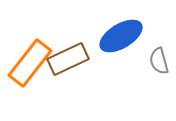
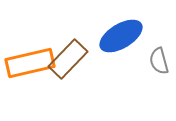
brown rectangle: rotated 21 degrees counterclockwise
orange rectangle: rotated 39 degrees clockwise
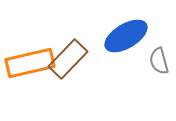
blue ellipse: moved 5 px right
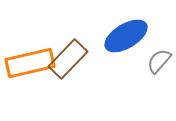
gray semicircle: rotated 56 degrees clockwise
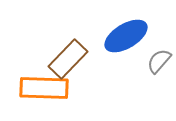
orange rectangle: moved 14 px right, 25 px down; rotated 15 degrees clockwise
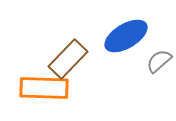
gray semicircle: rotated 8 degrees clockwise
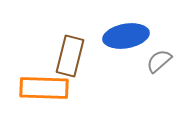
blue ellipse: rotated 21 degrees clockwise
brown rectangle: moved 2 px right, 3 px up; rotated 30 degrees counterclockwise
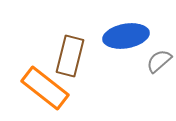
orange rectangle: moved 1 px right; rotated 36 degrees clockwise
